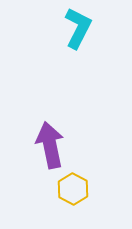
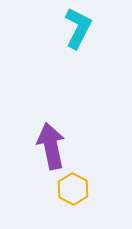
purple arrow: moved 1 px right, 1 px down
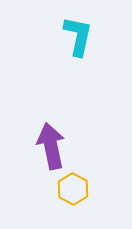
cyan L-shape: moved 8 px down; rotated 15 degrees counterclockwise
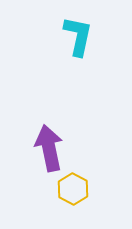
purple arrow: moved 2 px left, 2 px down
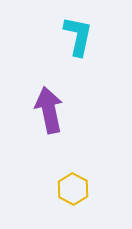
purple arrow: moved 38 px up
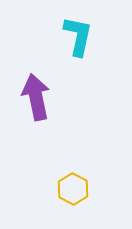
purple arrow: moved 13 px left, 13 px up
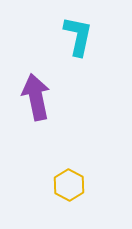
yellow hexagon: moved 4 px left, 4 px up
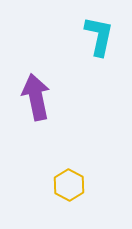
cyan L-shape: moved 21 px right
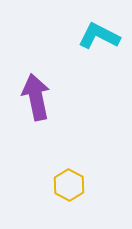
cyan L-shape: rotated 75 degrees counterclockwise
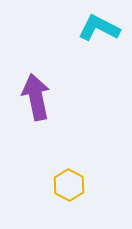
cyan L-shape: moved 8 px up
